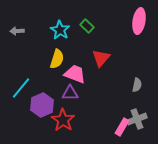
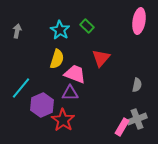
gray arrow: rotated 104 degrees clockwise
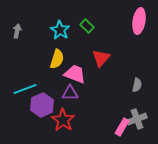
cyan line: moved 4 px right, 1 px down; rotated 30 degrees clockwise
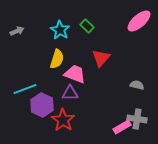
pink ellipse: rotated 40 degrees clockwise
gray arrow: rotated 56 degrees clockwise
gray semicircle: rotated 88 degrees counterclockwise
purple hexagon: rotated 10 degrees counterclockwise
gray cross: rotated 30 degrees clockwise
pink rectangle: rotated 30 degrees clockwise
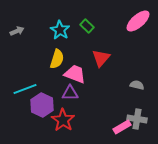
pink ellipse: moved 1 px left
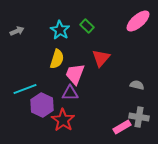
pink trapezoid: rotated 90 degrees counterclockwise
gray cross: moved 2 px right, 2 px up
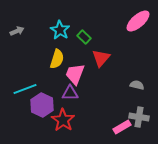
green rectangle: moved 3 px left, 11 px down
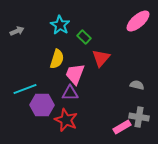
cyan star: moved 5 px up
purple hexagon: rotated 25 degrees counterclockwise
red star: moved 3 px right; rotated 10 degrees counterclockwise
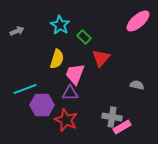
gray cross: moved 27 px left
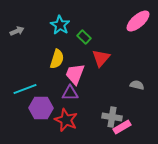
purple hexagon: moved 1 px left, 3 px down
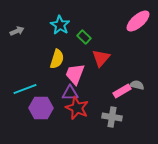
red star: moved 11 px right, 12 px up
pink rectangle: moved 36 px up
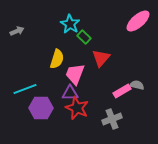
cyan star: moved 10 px right, 1 px up
gray cross: moved 2 px down; rotated 30 degrees counterclockwise
